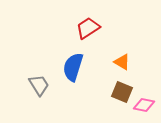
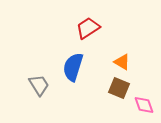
brown square: moved 3 px left, 4 px up
pink diamond: rotated 60 degrees clockwise
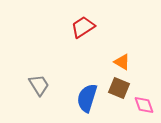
red trapezoid: moved 5 px left, 1 px up
blue semicircle: moved 14 px right, 31 px down
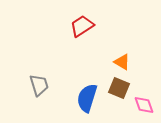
red trapezoid: moved 1 px left, 1 px up
gray trapezoid: rotated 15 degrees clockwise
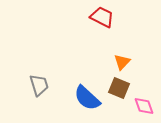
red trapezoid: moved 20 px right, 9 px up; rotated 60 degrees clockwise
orange triangle: rotated 42 degrees clockwise
blue semicircle: rotated 64 degrees counterclockwise
pink diamond: moved 1 px down
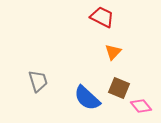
orange triangle: moved 9 px left, 10 px up
gray trapezoid: moved 1 px left, 4 px up
pink diamond: moved 3 px left; rotated 20 degrees counterclockwise
